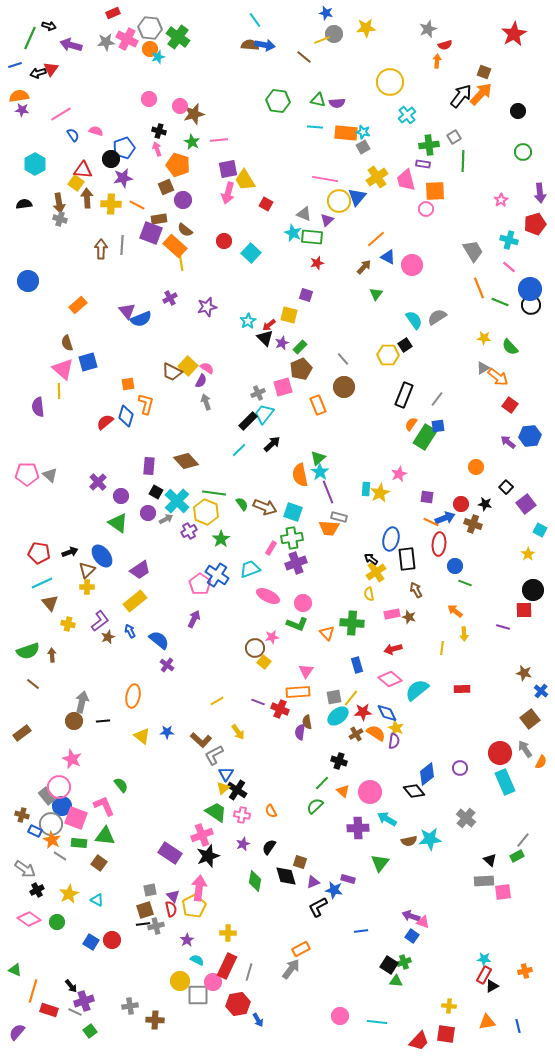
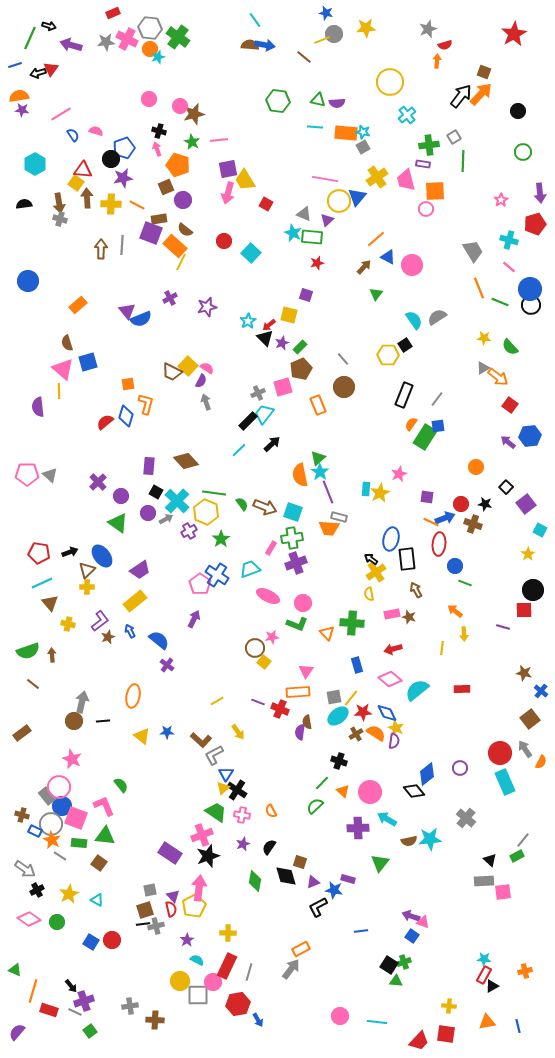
yellow line at (181, 262): rotated 36 degrees clockwise
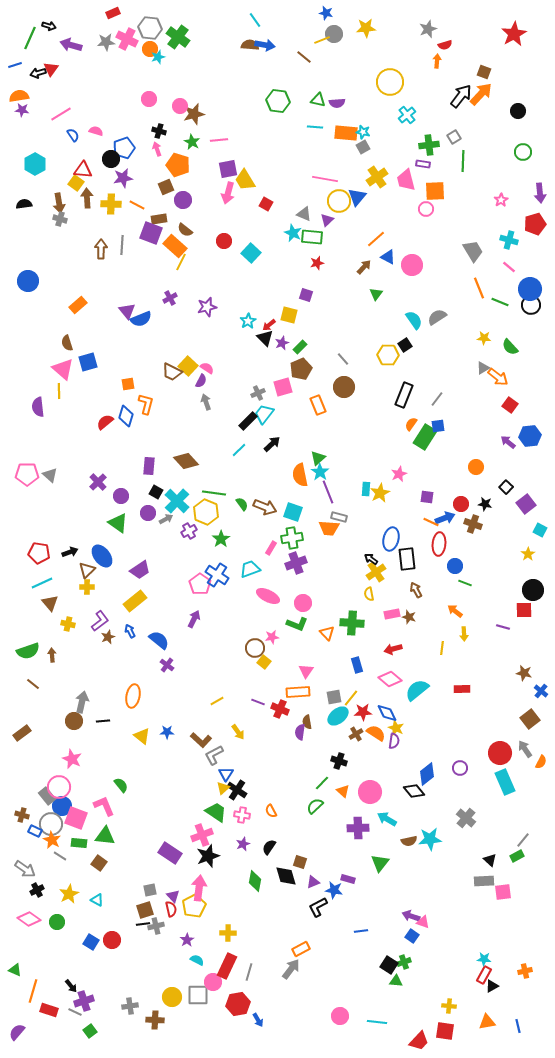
yellow circle at (180, 981): moved 8 px left, 16 px down
red square at (446, 1034): moved 1 px left, 3 px up
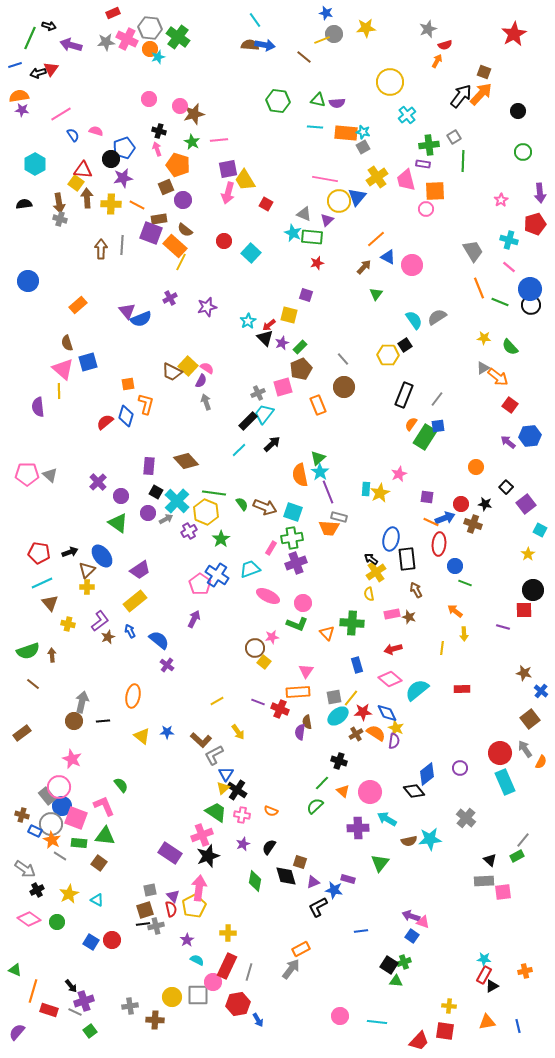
orange arrow at (437, 61): rotated 24 degrees clockwise
orange semicircle at (271, 811): rotated 40 degrees counterclockwise
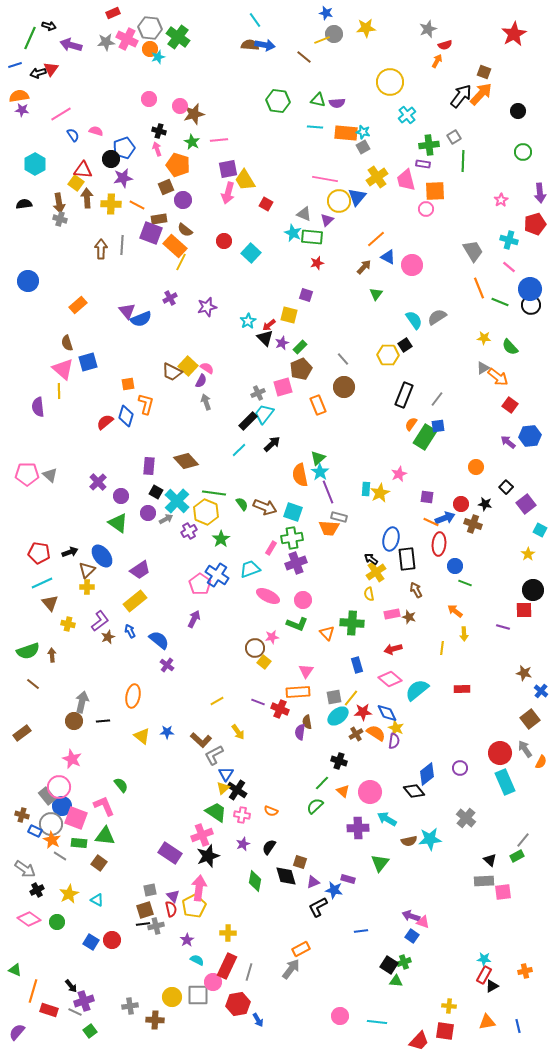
pink circle at (303, 603): moved 3 px up
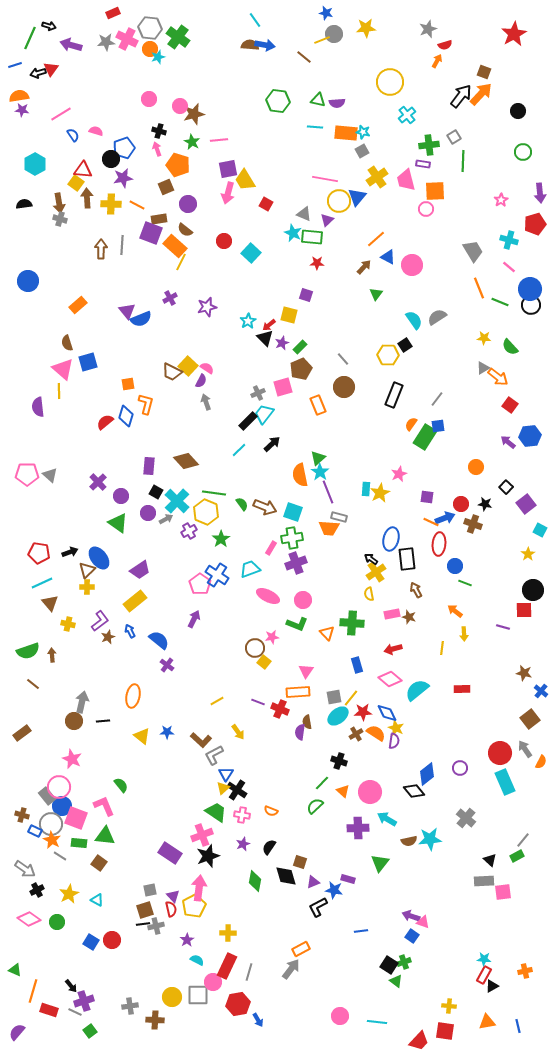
gray square at (363, 147): moved 1 px left, 4 px down
purple circle at (183, 200): moved 5 px right, 4 px down
red star at (317, 263): rotated 16 degrees clockwise
black rectangle at (404, 395): moved 10 px left
blue ellipse at (102, 556): moved 3 px left, 2 px down
green triangle at (396, 981): rotated 32 degrees clockwise
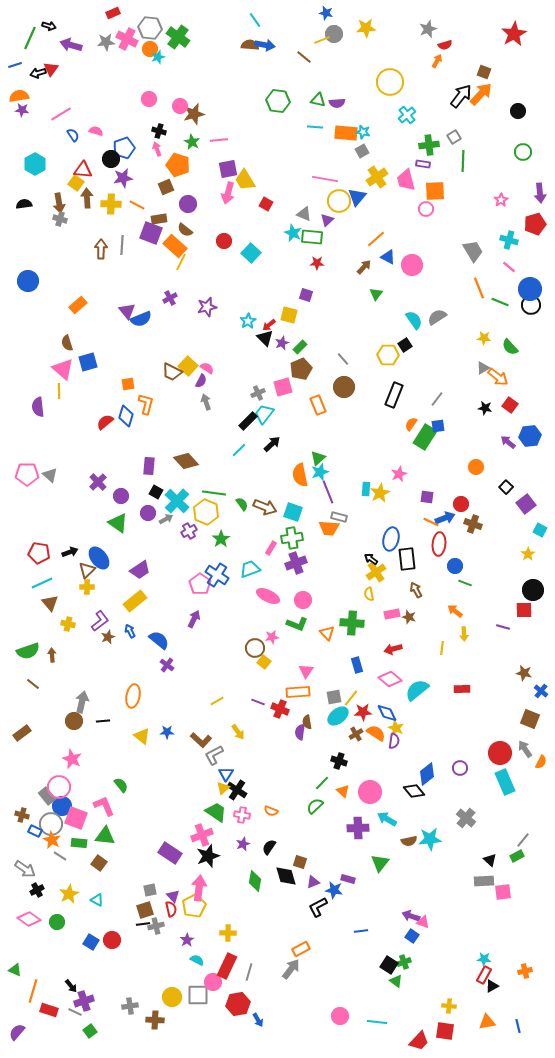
cyan star at (320, 472): rotated 18 degrees clockwise
black star at (485, 504): moved 96 px up
brown square at (530, 719): rotated 30 degrees counterclockwise
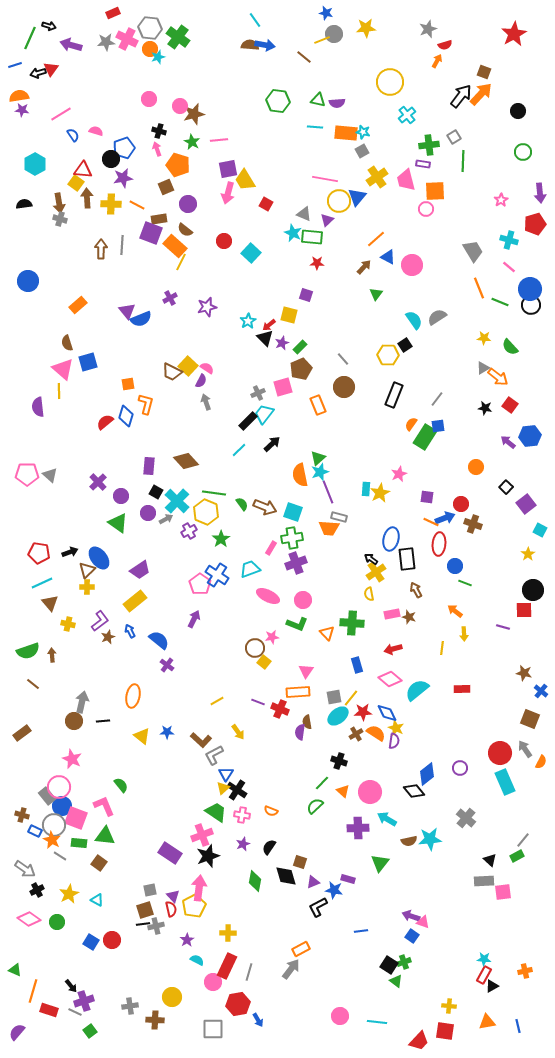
gray circle at (51, 824): moved 3 px right, 1 px down
gray square at (198, 995): moved 15 px right, 34 px down
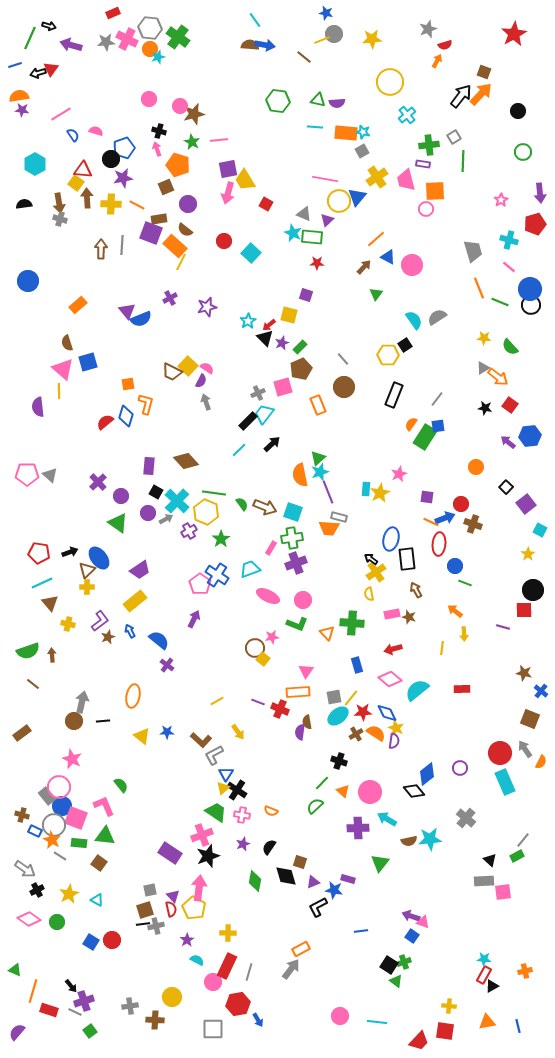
yellow star at (366, 28): moved 6 px right, 11 px down
gray trapezoid at (473, 251): rotated 15 degrees clockwise
yellow square at (264, 662): moved 1 px left, 3 px up
yellow pentagon at (194, 906): moved 2 px down; rotated 15 degrees counterclockwise
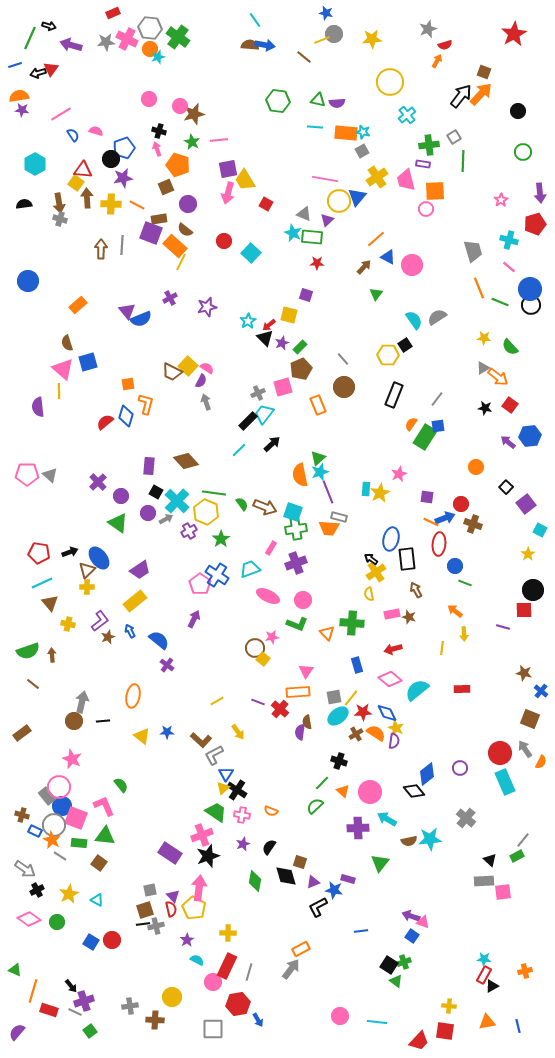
green cross at (292, 538): moved 4 px right, 9 px up
red cross at (280, 709): rotated 18 degrees clockwise
